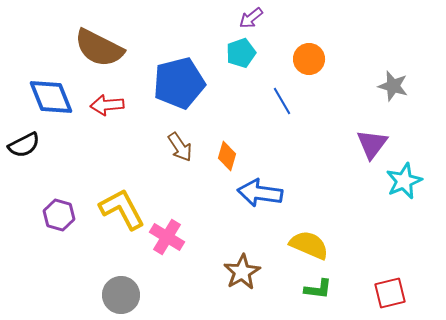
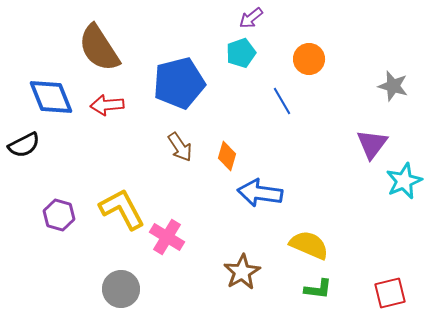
brown semicircle: rotated 30 degrees clockwise
gray circle: moved 6 px up
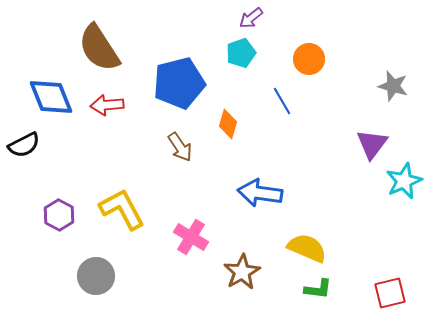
orange diamond: moved 1 px right, 32 px up
purple hexagon: rotated 12 degrees clockwise
pink cross: moved 24 px right
yellow semicircle: moved 2 px left, 3 px down
gray circle: moved 25 px left, 13 px up
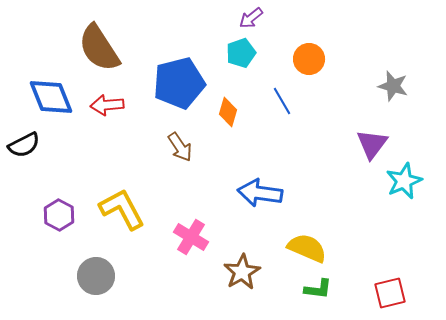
orange diamond: moved 12 px up
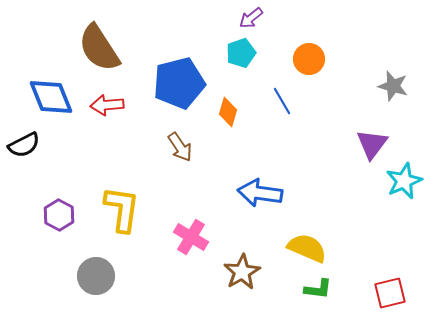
yellow L-shape: rotated 36 degrees clockwise
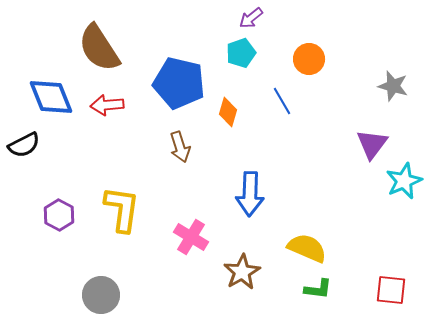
blue pentagon: rotated 27 degrees clockwise
brown arrow: rotated 16 degrees clockwise
blue arrow: moved 10 px left, 1 px down; rotated 96 degrees counterclockwise
gray circle: moved 5 px right, 19 px down
red square: moved 1 px right, 3 px up; rotated 20 degrees clockwise
